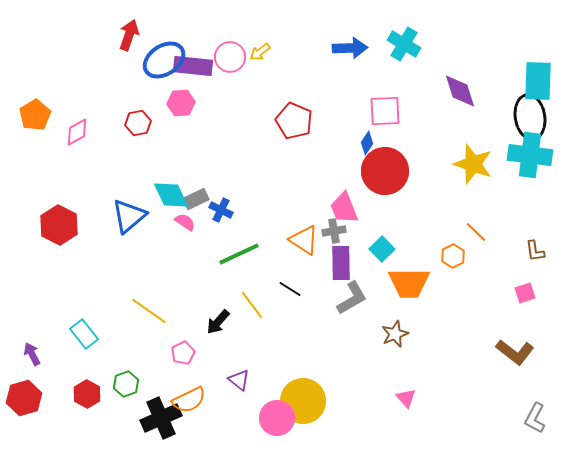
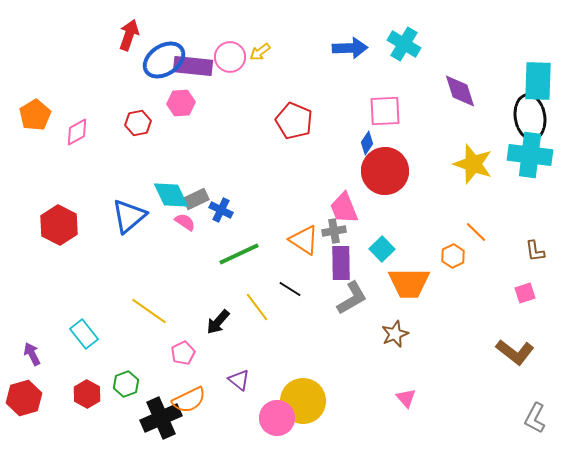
yellow line at (252, 305): moved 5 px right, 2 px down
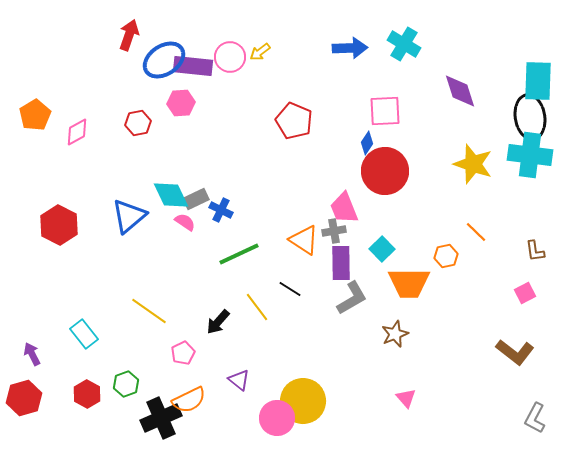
orange hexagon at (453, 256): moved 7 px left; rotated 15 degrees clockwise
pink square at (525, 293): rotated 10 degrees counterclockwise
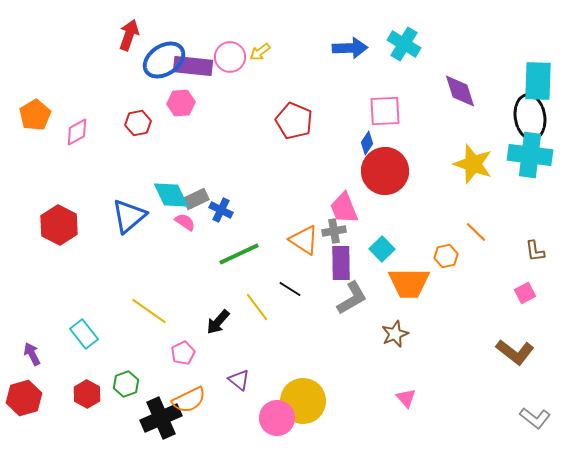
gray L-shape at (535, 418): rotated 80 degrees counterclockwise
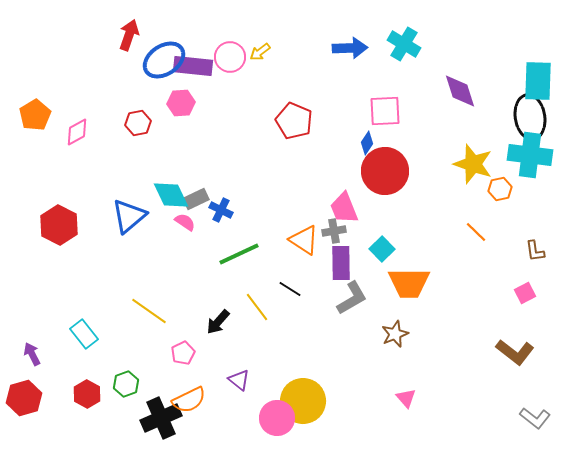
orange hexagon at (446, 256): moved 54 px right, 67 px up
